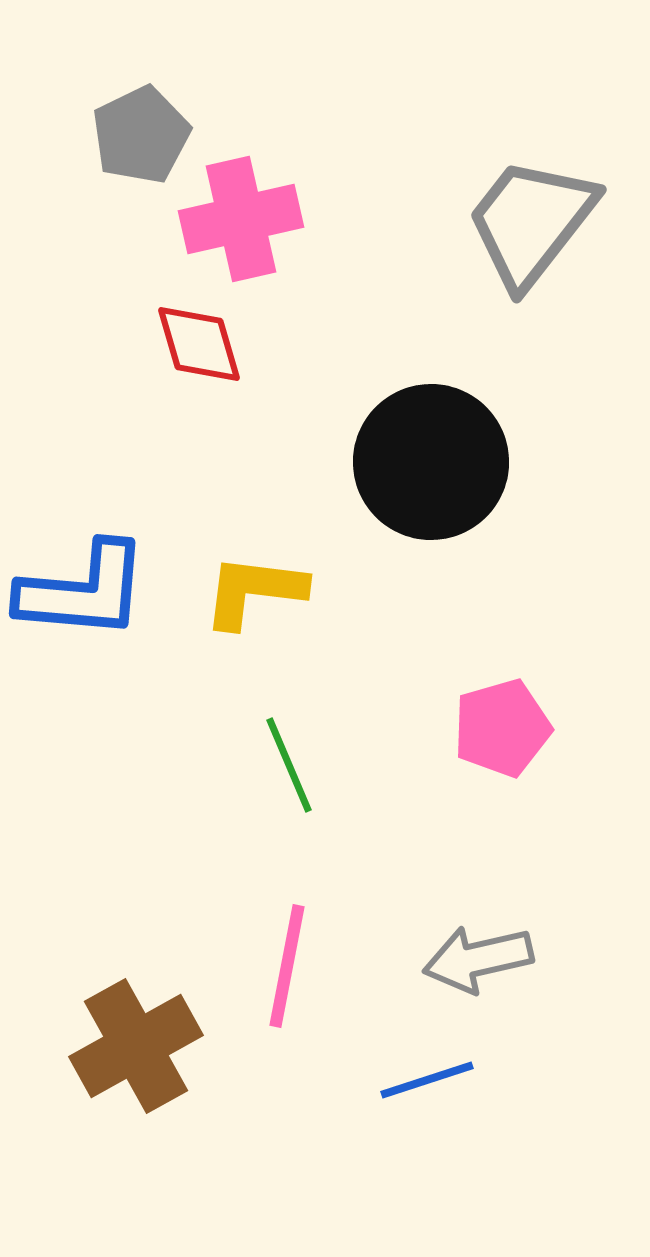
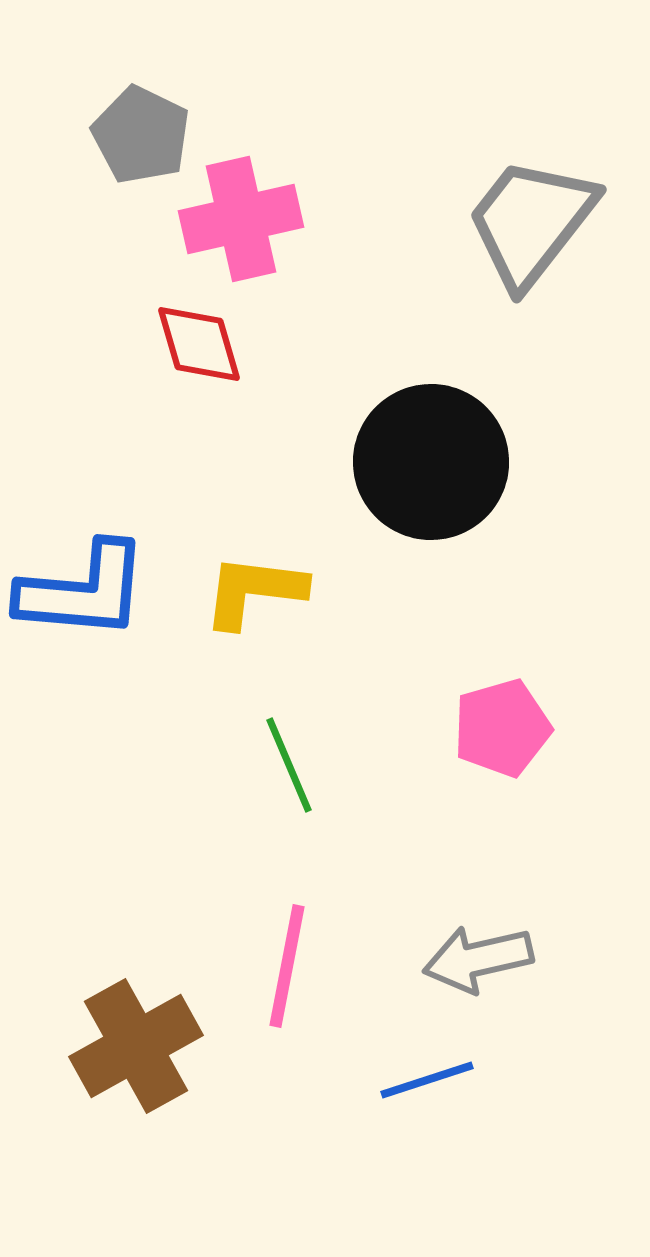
gray pentagon: rotated 20 degrees counterclockwise
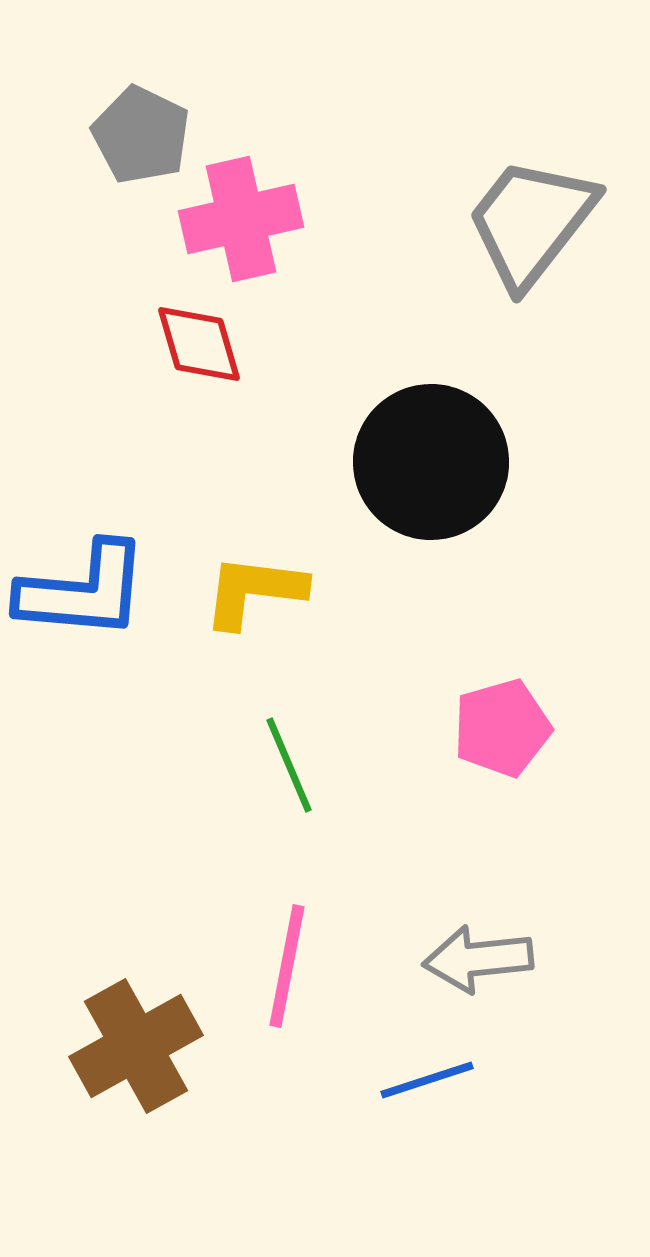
gray arrow: rotated 7 degrees clockwise
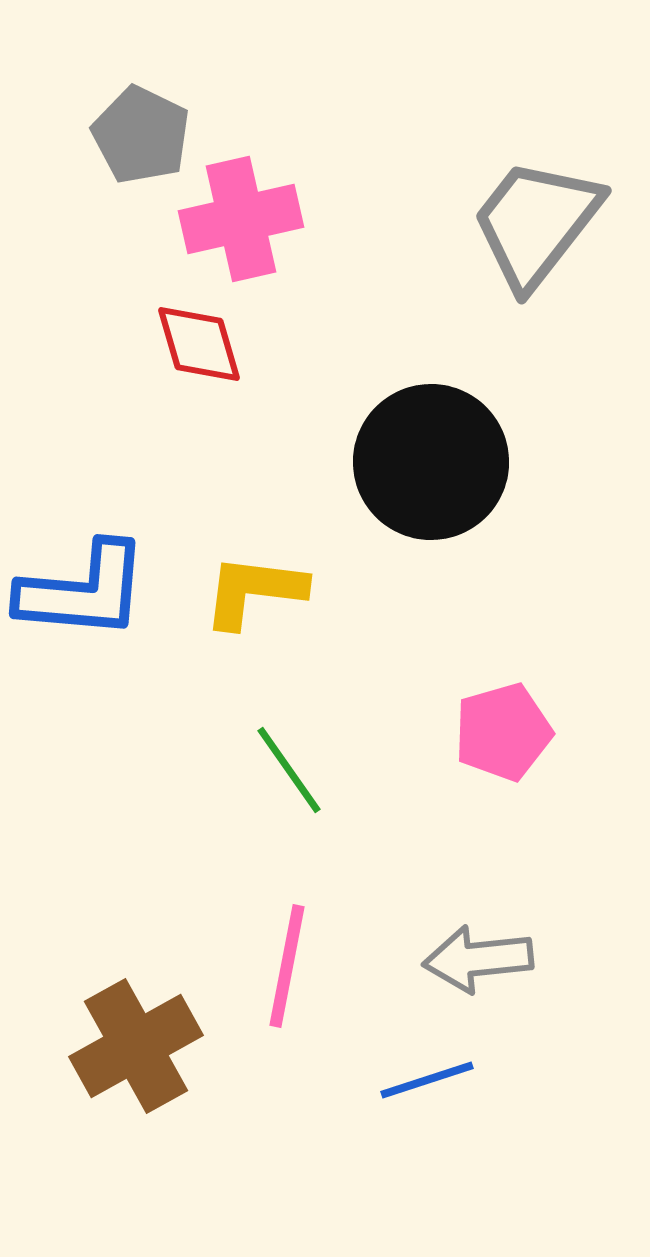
gray trapezoid: moved 5 px right, 1 px down
pink pentagon: moved 1 px right, 4 px down
green line: moved 5 px down; rotated 12 degrees counterclockwise
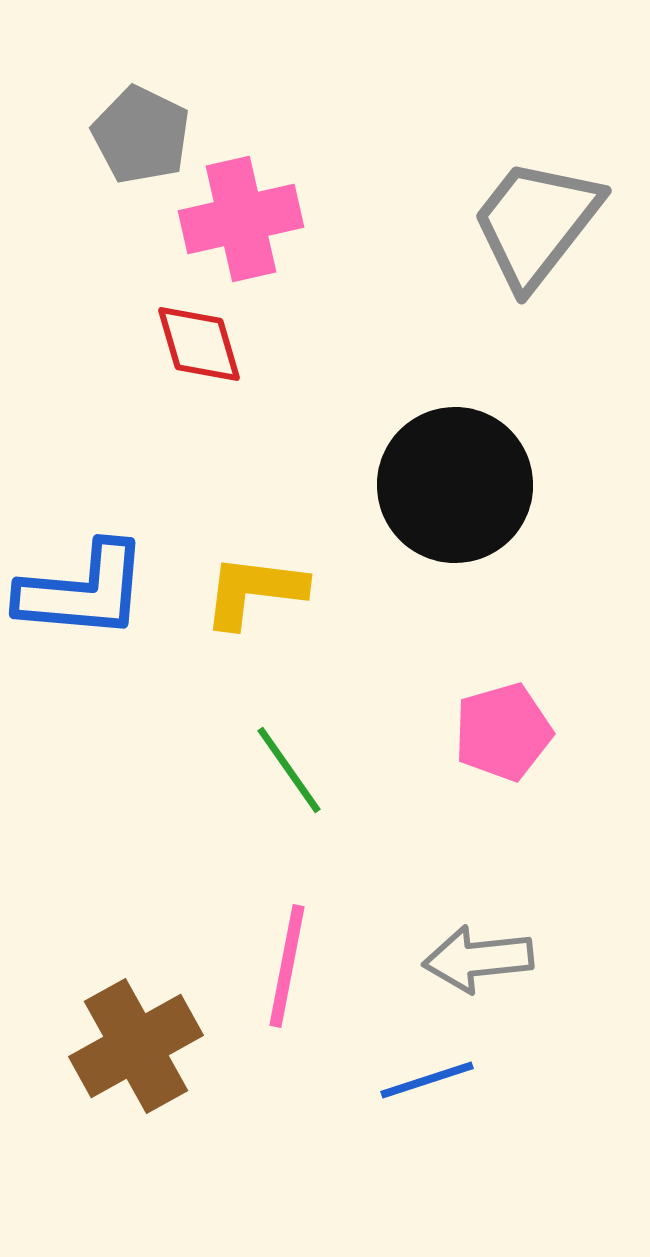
black circle: moved 24 px right, 23 px down
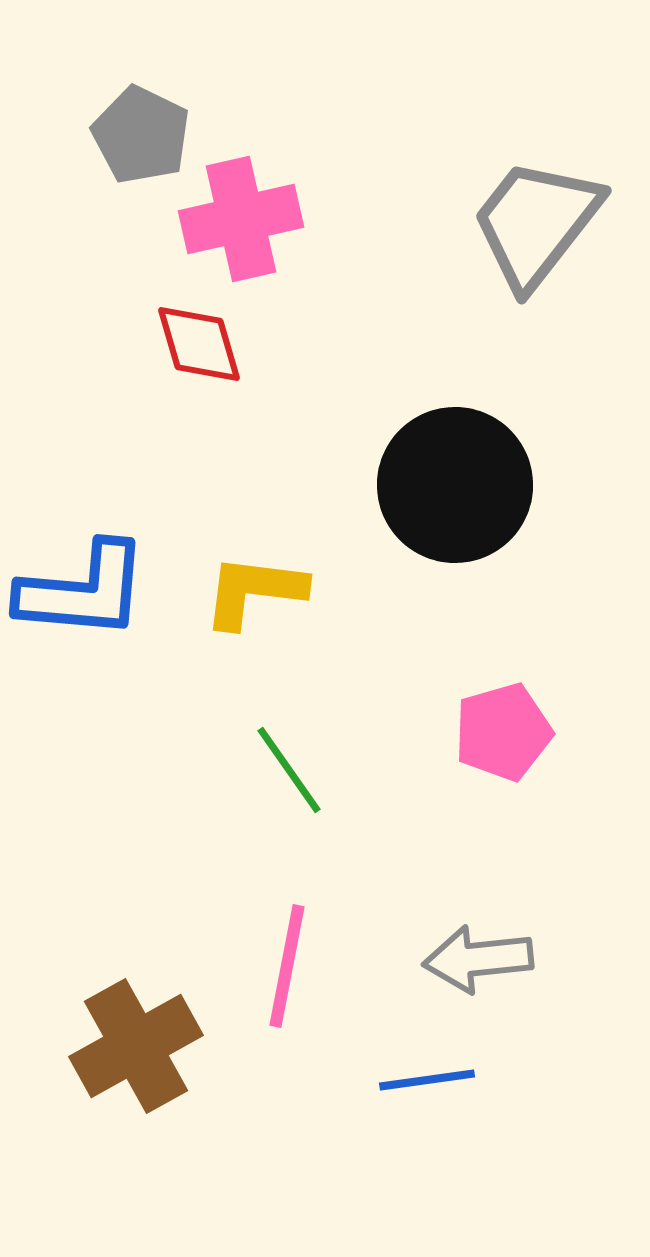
blue line: rotated 10 degrees clockwise
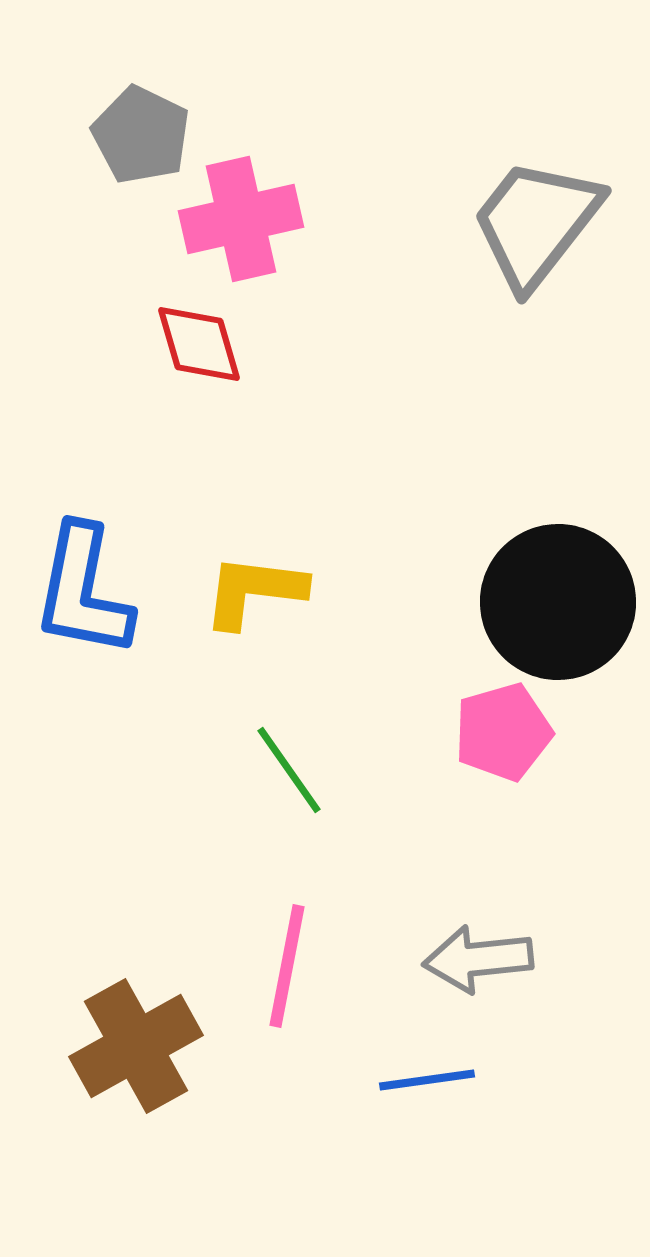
black circle: moved 103 px right, 117 px down
blue L-shape: rotated 96 degrees clockwise
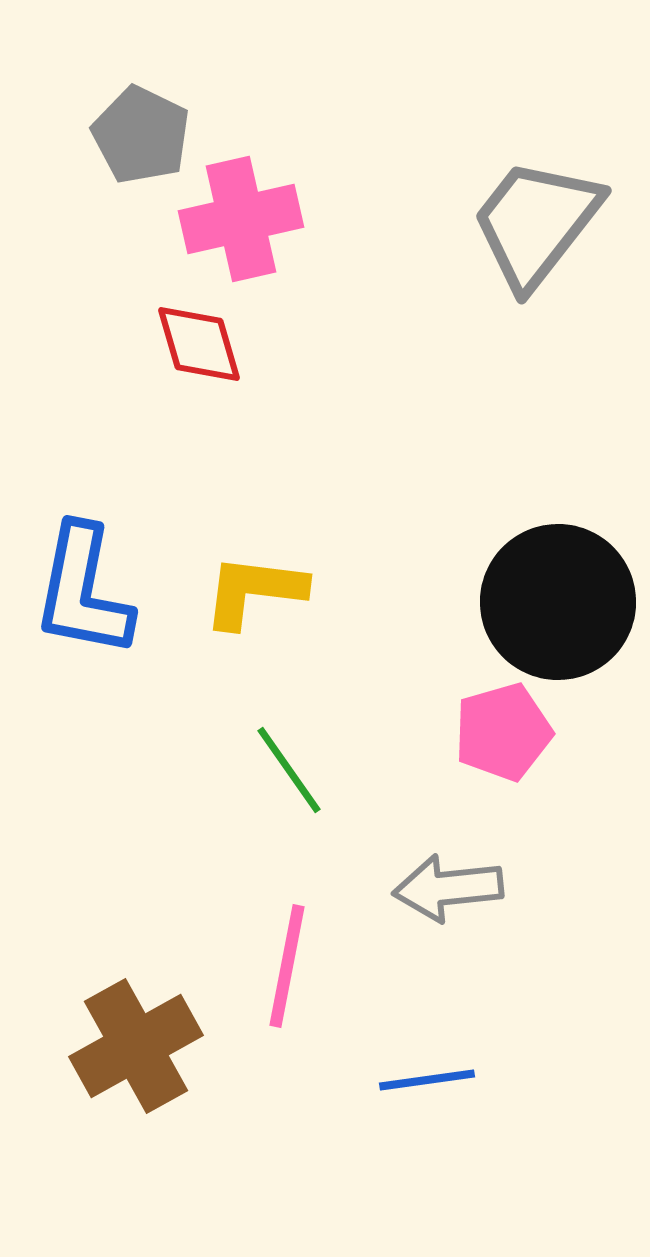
gray arrow: moved 30 px left, 71 px up
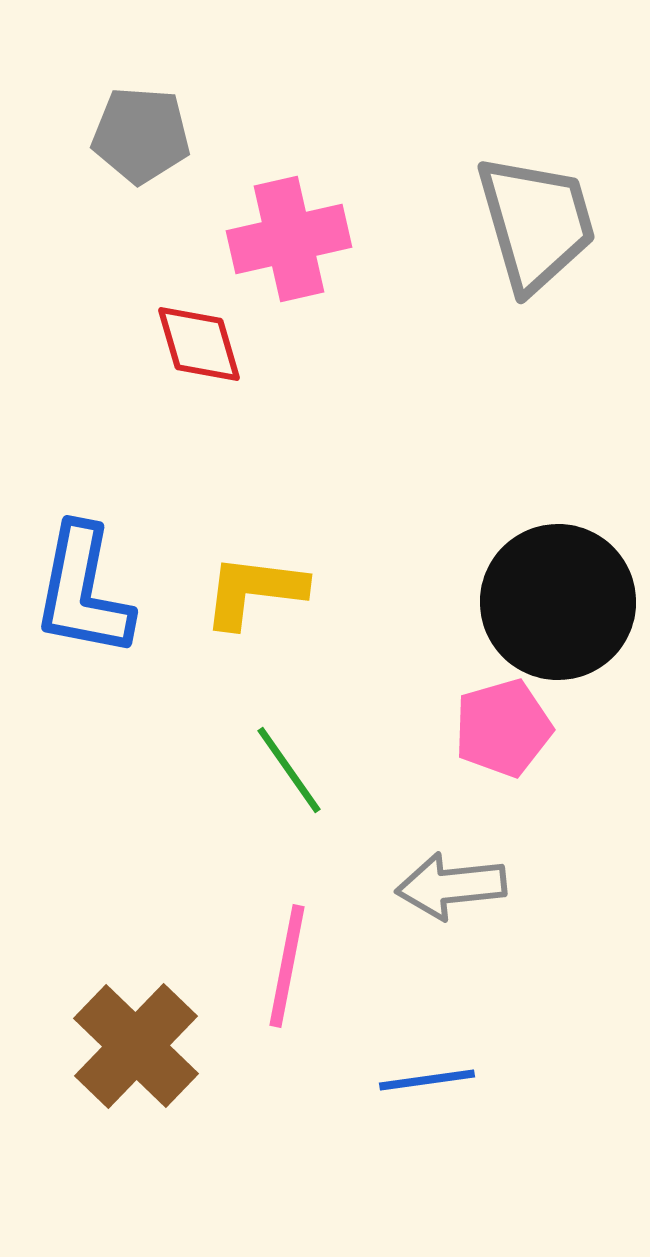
gray pentagon: rotated 22 degrees counterclockwise
pink cross: moved 48 px right, 20 px down
gray trapezoid: rotated 126 degrees clockwise
pink pentagon: moved 4 px up
gray arrow: moved 3 px right, 2 px up
brown cross: rotated 17 degrees counterclockwise
